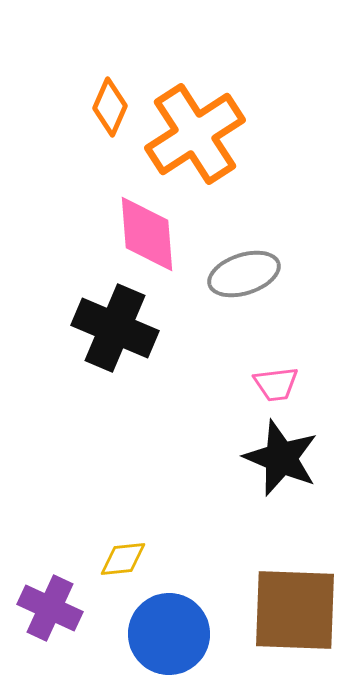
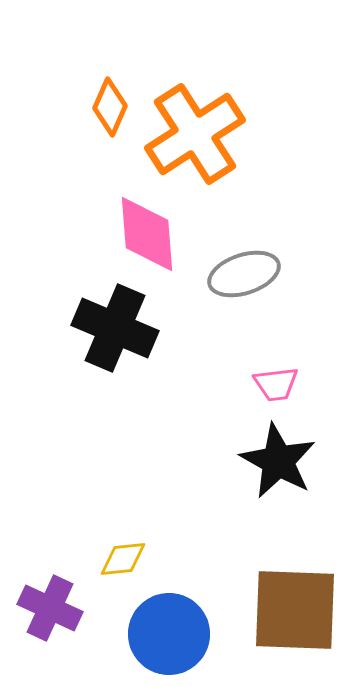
black star: moved 3 px left, 3 px down; rotated 6 degrees clockwise
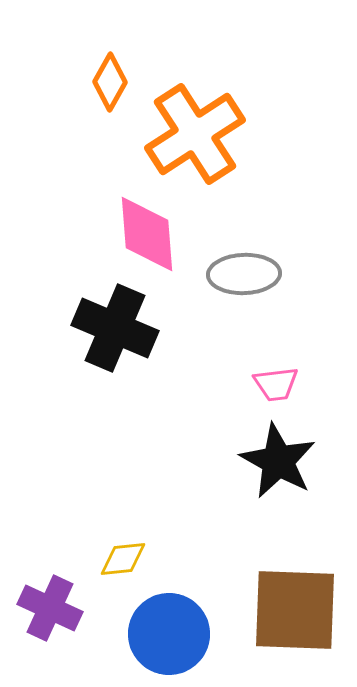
orange diamond: moved 25 px up; rotated 6 degrees clockwise
gray ellipse: rotated 16 degrees clockwise
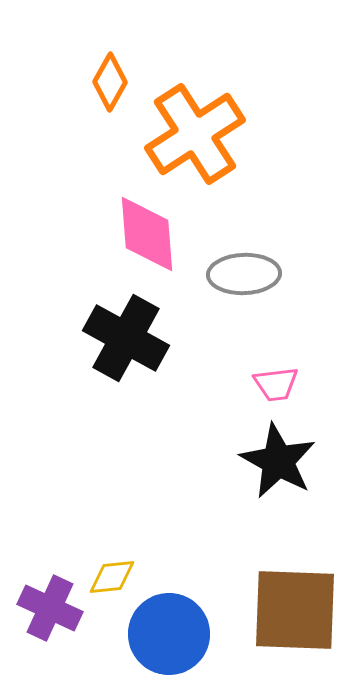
black cross: moved 11 px right, 10 px down; rotated 6 degrees clockwise
yellow diamond: moved 11 px left, 18 px down
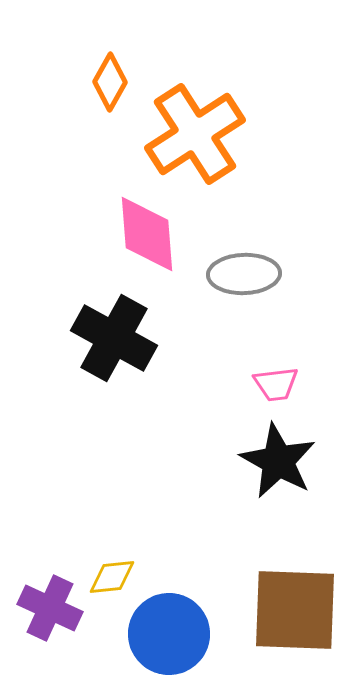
black cross: moved 12 px left
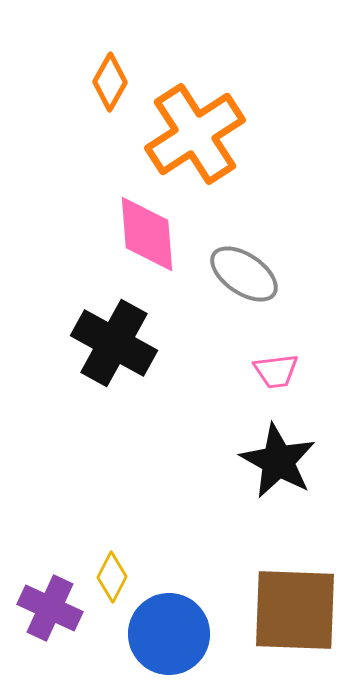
gray ellipse: rotated 36 degrees clockwise
black cross: moved 5 px down
pink trapezoid: moved 13 px up
yellow diamond: rotated 57 degrees counterclockwise
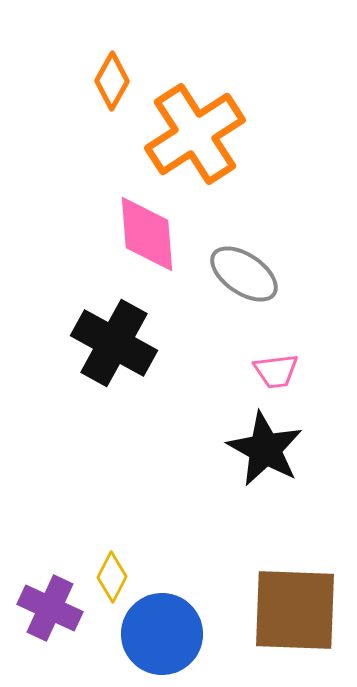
orange diamond: moved 2 px right, 1 px up
black star: moved 13 px left, 12 px up
blue circle: moved 7 px left
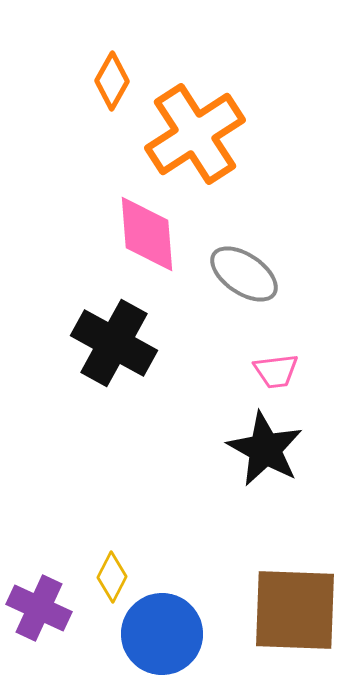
purple cross: moved 11 px left
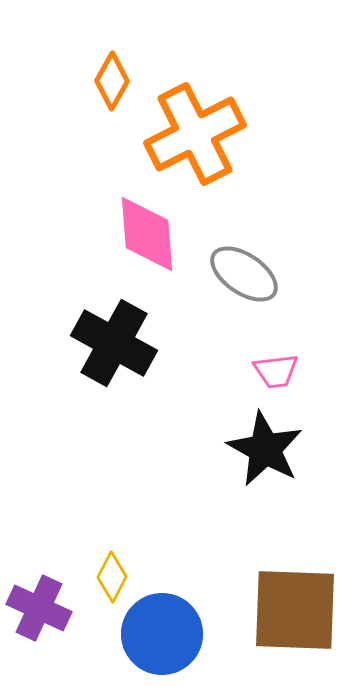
orange cross: rotated 6 degrees clockwise
